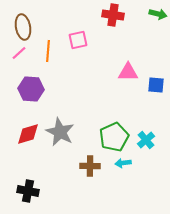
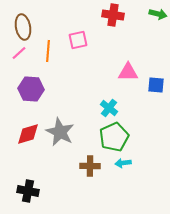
cyan cross: moved 37 px left, 32 px up; rotated 12 degrees counterclockwise
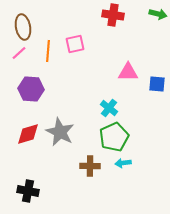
pink square: moved 3 px left, 4 px down
blue square: moved 1 px right, 1 px up
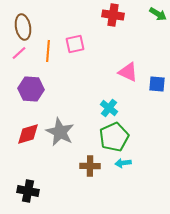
green arrow: rotated 18 degrees clockwise
pink triangle: rotated 25 degrees clockwise
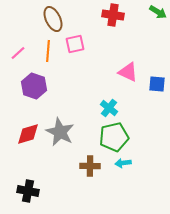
green arrow: moved 2 px up
brown ellipse: moved 30 px right, 8 px up; rotated 15 degrees counterclockwise
pink line: moved 1 px left
purple hexagon: moved 3 px right, 3 px up; rotated 15 degrees clockwise
green pentagon: rotated 12 degrees clockwise
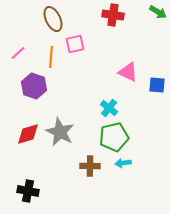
orange line: moved 3 px right, 6 px down
blue square: moved 1 px down
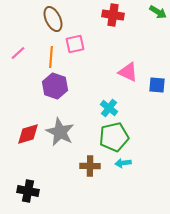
purple hexagon: moved 21 px right
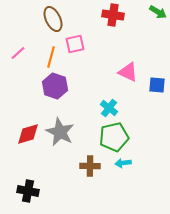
orange line: rotated 10 degrees clockwise
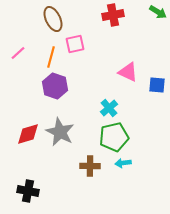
red cross: rotated 20 degrees counterclockwise
cyan cross: rotated 12 degrees clockwise
